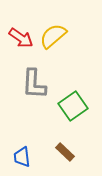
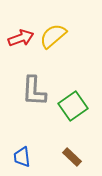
red arrow: rotated 55 degrees counterclockwise
gray L-shape: moved 7 px down
brown rectangle: moved 7 px right, 5 px down
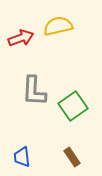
yellow semicircle: moved 5 px right, 10 px up; rotated 28 degrees clockwise
brown rectangle: rotated 12 degrees clockwise
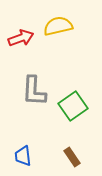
blue trapezoid: moved 1 px right, 1 px up
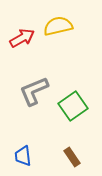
red arrow: moved 1 px right; rotated 10 degrees counterclockwise
gray L-shape: rotated 64 degrees clockwise
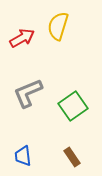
yellow semicircle: rotated 60 degrees counterclockwise
gray L-shape: moved 6 px left, 2 px down
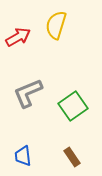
yellow semicircle: moved 2 px left, 1 px up
red arrow: moved 4 px left, 1 px up
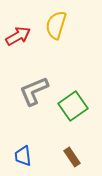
red arrow: moved 1 px up
gray L-shape: moved 6 px right, 2 px up
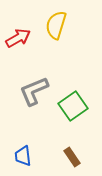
red arrow: moved 2 px down
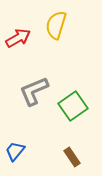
blue trapezoid: moved 8 px left, 5 px up; rotated 45 degrees clockwise
